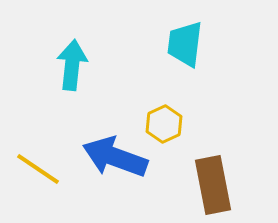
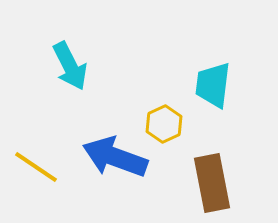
cyan trapezoid: moved 28 px right, 41 px down
cyan arrow: moved 2 px left, 1 px down; rotated 147 degrees clockwise
yellow line: moved 2 px left, 2 px up
brown rectangle: moved 1 px left, 2 px up
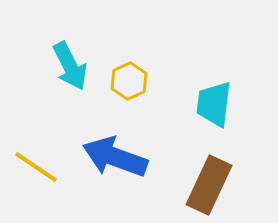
cyan trapezoid: moved 1 px right, 19 px down
yellow hexagon: moved 35 px left, 43 px up
brown rectangle: moved 3 px left, 2 px down; rotated 36 degrees clockwise
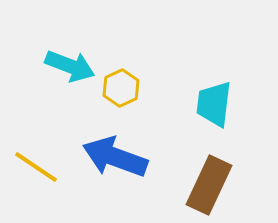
cyan arrow: rotated 42 degrees counterclockwise
yellow hexagon: moved 8 px left, 7 px down
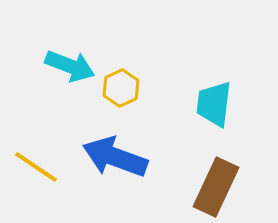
brown rectangle: moved 7 px right, 2 px down
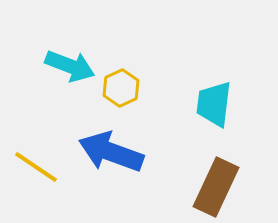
blue arrow: moved 4 px left, 5 px up
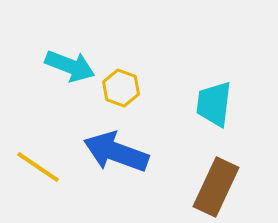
yellow hexagon: rotated 15 degrees counterclockwise
blue arrow: moved 5 px right
yellow line: moved 2 px right
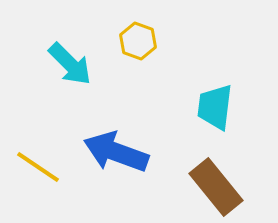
cyan arrow: moved 2 px up; rotated 24 degrees clockwise
yellow hexagon: moved 17 px right, 47 px up
cyan trapezoid: moved 1 px right, 3 px down
brown rectangle: rotated 64 degrees counterclockwise
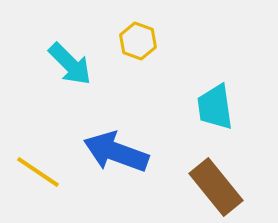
cyan trapezoid: rotated 15 degrees counterclockwise
yellow line: moved 5 px down
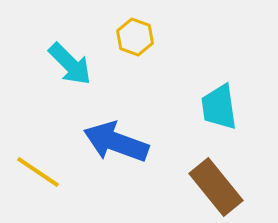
yellow hexagon: moved 3 px left, 4 px up
cyan trapezoid: moved 4 px right
blue arrow: moved 10 px up
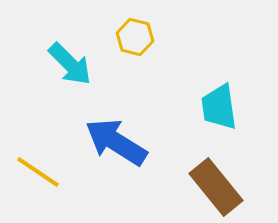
yellow hexagon: rotated 6 degrees counterclockwise
blue arrow: rotated 12 degrees clockwise
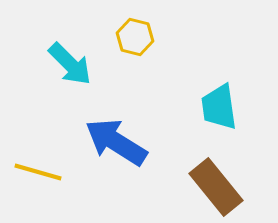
yellow line: rotated 18 degrees counterclockwise
